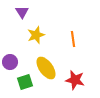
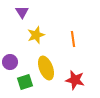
yellow ellipse: rotated 15 degrees clockwise
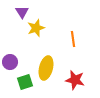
yellow star: moved 7 px up
yellow ellipse: rotated 35 degrees clockwise
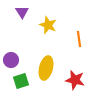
yellow star: moved 12 px right, 3 px up; rotated 30 degrees counterclockwise
orange line: moved 6 px right
purple circle: moved 1 px right, 2 px up
green square: moved 4 px left, 1 px up
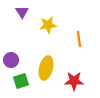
yellow star: rotated 30 degrees counterclockwise
red star: moved 1 px left, 1 px down; rotated 12 degrees counterclockwise
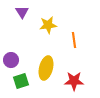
orange line: moved 5 px left, 1 px down
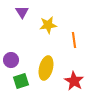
red star: rotated 30 degrees clockwise
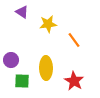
purple triangle: rotated 24 degrees counterclockwise
yellow star: moved 1 px up
orange line: rotated 28 degrees counterclockwise
yellow ellipse: rotated 15 degrees counterclockwise
green square: moved 1 px right; rotated 21 degrees clockwise
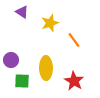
yellow star: moved 2 px right, 1 px up; rotated 12 degrees counterclockwise
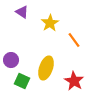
yellow star: rotated 12 degrees counterclockwise
yellow ellipse: rotated 20 degrees clockwise
green square: rotated 21 degrees clockwise
